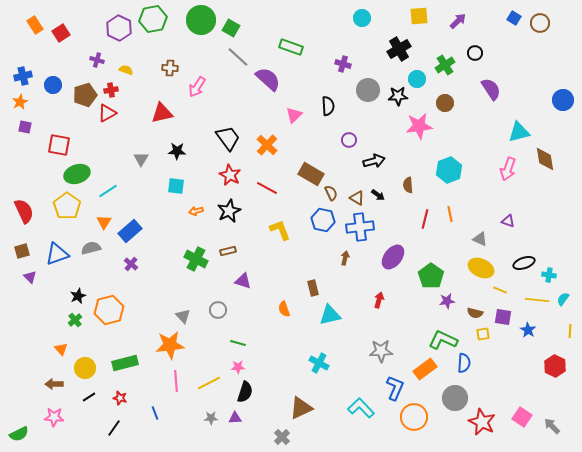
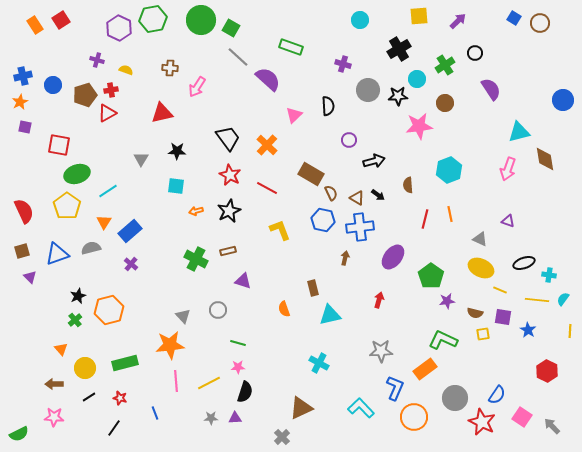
cyan circle at (362, 18): moved 2 px left, 2 px down
red square at (61, 33): moved 13 px up
blue semicircle at (464, 363): moved 33 px right, 32 px down; rotated 30 degrees clockwise
red hexagon at (555, 366): moved 8 px left, 5 px down
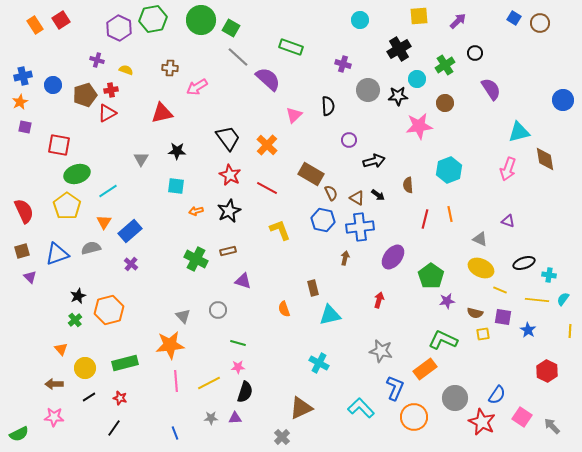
pink arrow at (197, 87): rotated 25 degrees clockwise
gray star at (381, 351): rotated 15 degrees clockwise
blue line at (155, 413): moved 20 px right, 20 px down
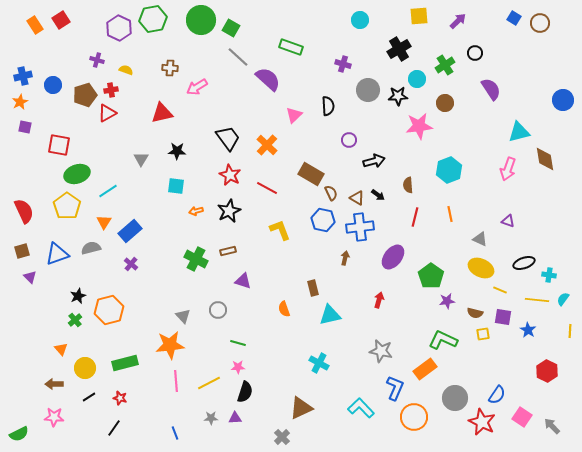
red line at (425, 219): moved 10 px left, 2 px up
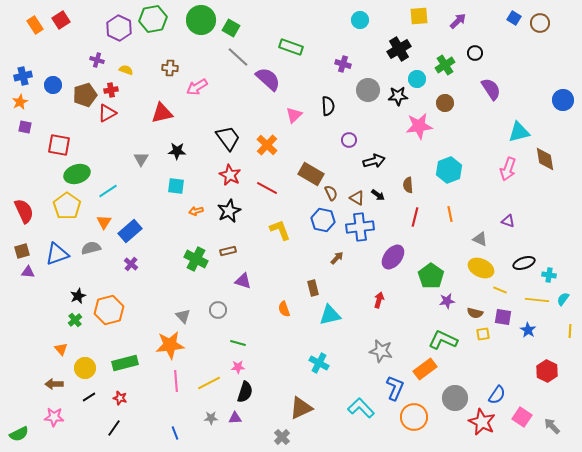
brown arrow at (345, 258): moved 8 px left; rotated 32 degrees clockwise
purple triangle at (30, 277): moved 2 px left, 5 px up; rotated 40 degrees counterclockwise
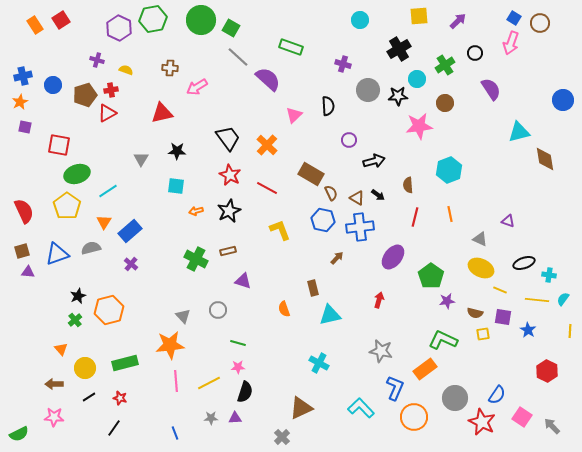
pink arrow at (508, 169): moved 3 px right, 126 px up
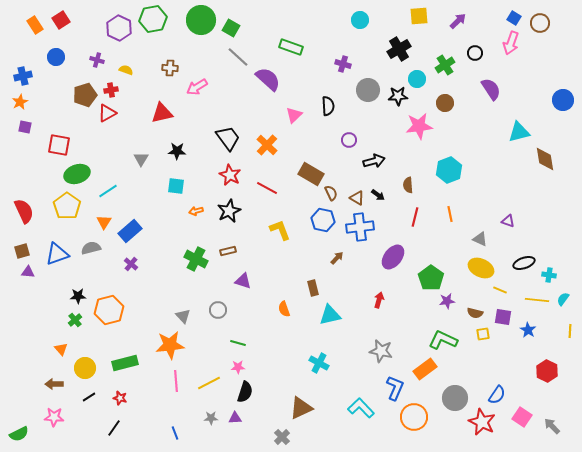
blue circle at (53, 85): moved 3 px right, 28 px up
green pentagon at (431, 276): moved 2 px down
black star at (78, 296): rotated 21 degrees clockwise
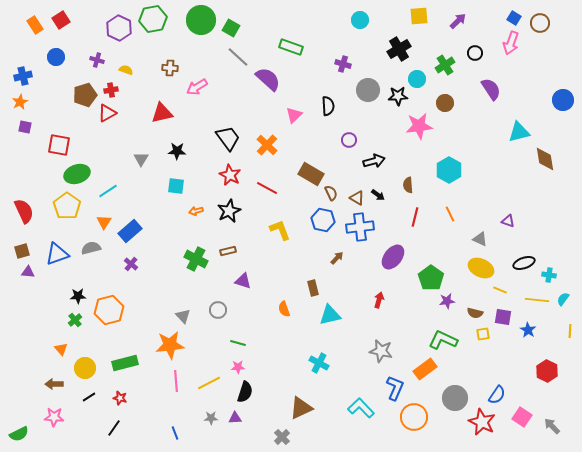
cyan hexagon at (449, 170): rotated 10 degrees counterclockwise
orange line at (450, 214): rotated 14 degrees counterclockwise
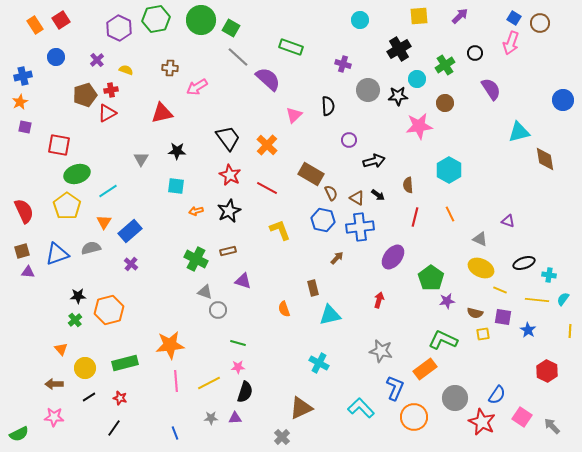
green hexagon at (153, 19): moved 3 px right
purple arrow at (458, 21): moved 2 px right, 5 px up
purple cross at (97, 60): rotated 32 degrees clockwise
gray triangle at (183, 316): moved 22 px right, 24 px up; rotated 28 degrees counterclockwise
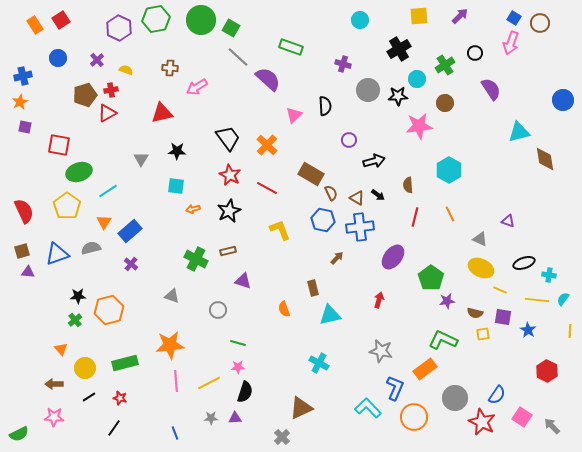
blue circle at (56, 57): moved 2 px right, 1 px down
black semicircle at (328, 106): moved 3 px left
green ellipse at (77, 174): moved 2 px right, 2 px up
orange arrow at (196, 211): moved 3 px left, 2 px up
gray triangle at (205, 292): moved 33 px left, 4 px down
cyan L-shape at (361, 408): moved 7 px right
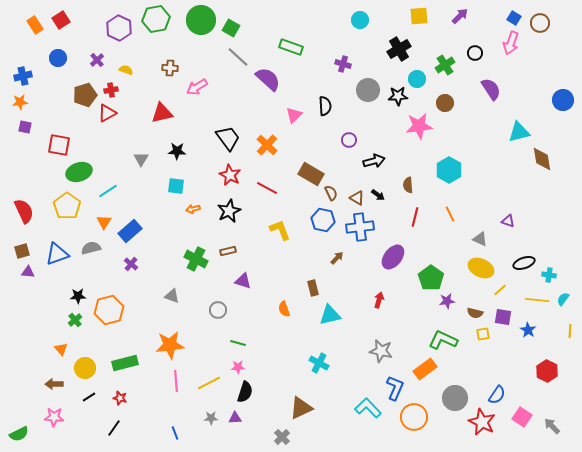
orange star at (20, 102): rotated 21 degrees clockwise
brown diamond at (545, 159): moved 3 px left
yellow line at (500, 290): rotated 64 degrees counterclockwise
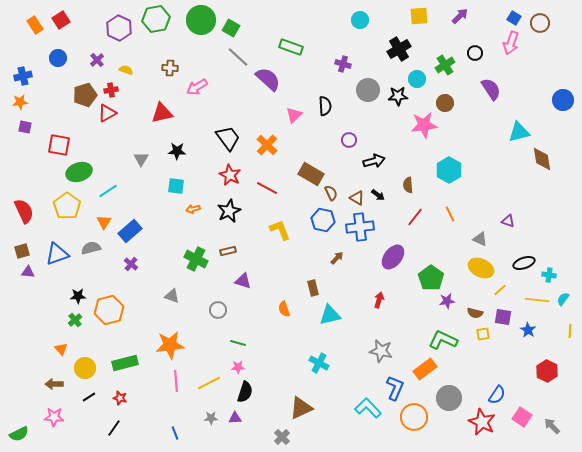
pink star at (419, 126): moved 5 px right, 1 px up
red line at (415, 217): rotated 24 degrees clockwise
gray circle at (455, 398): moved 6 px left
